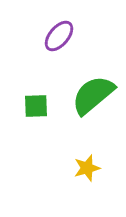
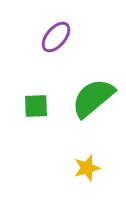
purple ellipse: moved 3 px left, 1 px down
green semicircle: moved 3 px down
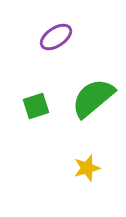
purple ellipse: rotated 16 degrees clockwise
green square: rotated 16 degrees counterclockwise
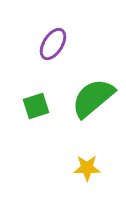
purple ellipse: moved 3 px left, 7 px down; rotated 24 degrees counterclockwise
yellow star: rotated 16 degrees clockwise
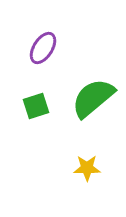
purple ellipse: moved 10 px left, 4 px down
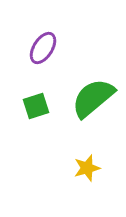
yellow star: rotated 16 degrees counterclockwise
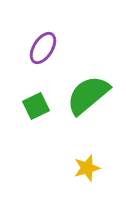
green semicircle: moved 5 px left, 3 px up
green square: rotated 8 degrees counterclockwise
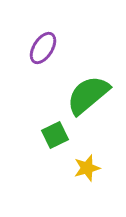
green square: moved 19 px right, 29 px down
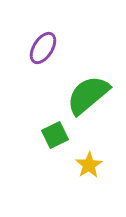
yellow star: moved 2 px right, 3 px up; rotated 16 degrees counterclockwise
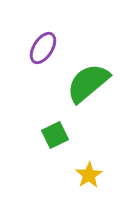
green semicircle: moved 12 px up
yellow star: moved 10 px down
